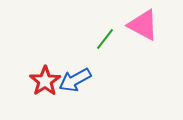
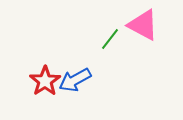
green line: moved 5 px right
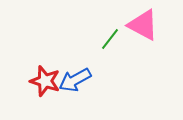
red star: rotated 20 degrees counterclockwise
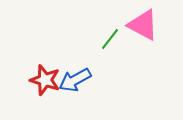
red star: moved 1 px up
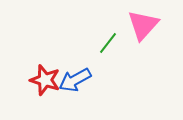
pink triangle: rotated 44 degrees clockwise
green line: moved 2 px left, 4 px down
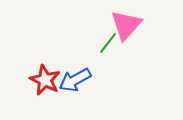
pink triangle: moved 17 px left
red star: rotated 8 degrees clockwise
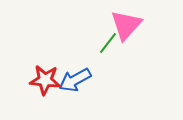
red star: rotated 20 degrees counterclockwise
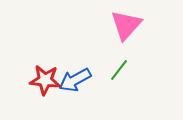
green line: moved 11 px right, 27 px down
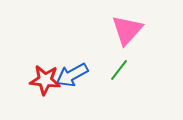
pink triangle: moved 1 px right, 5 px down
blue arrow: moved 3 px left, 5 px up
